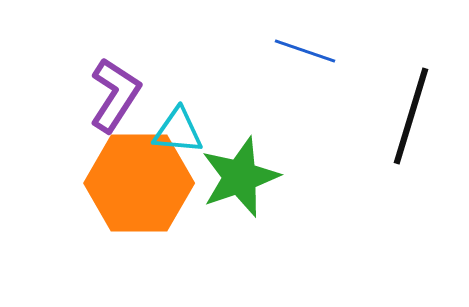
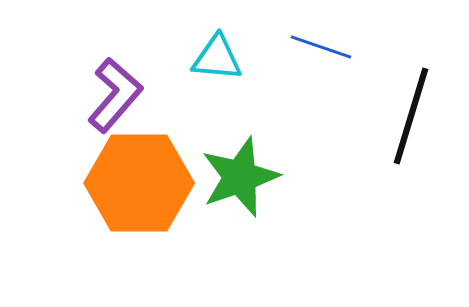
blue line: moved 16 px right, 4 px up
purple L-shape: rotated 8 degrees clockwise
cyan triangle: moved 39 px right, 73 px up
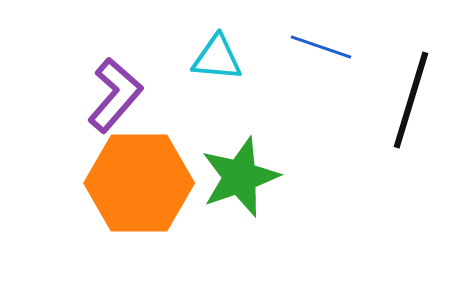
black line: moved 16 px up
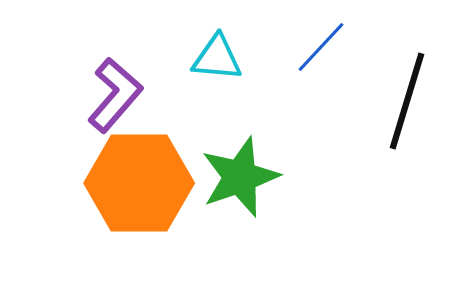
blue line: rotated 66 degrees counterclockwise
black line: moved 4 px left, 1 px down
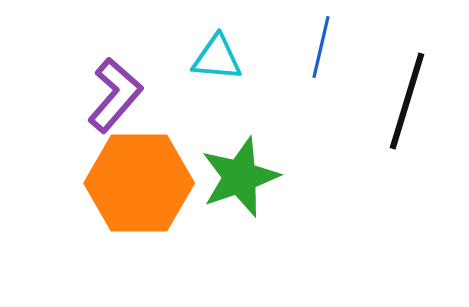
blue line: rotated 30 degrees counterclockwise
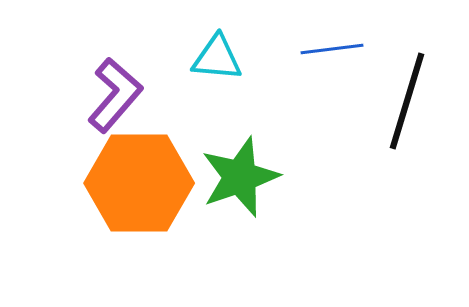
blue line: moved 11 px right, 2 px down; rotated 70 degrees clockwise
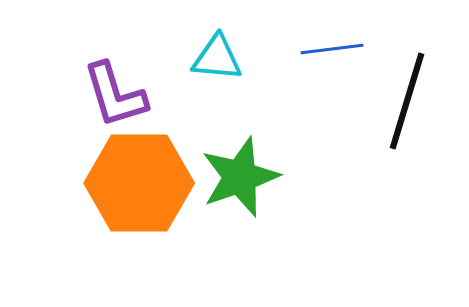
purple L-shape: rotated 122 degrees clockwise
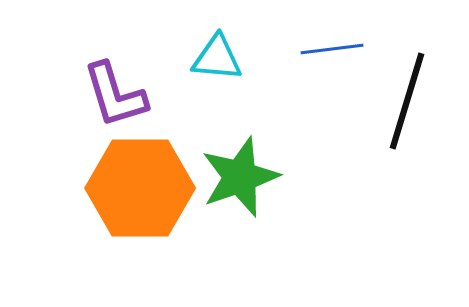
orange hexagon: moved 1 px right, 5 px down
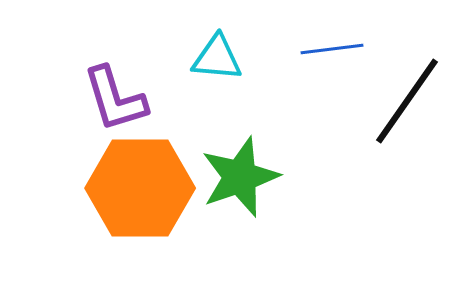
purple L-shape: moved 4 px down
black line: rotated 18 degrees clockwise
